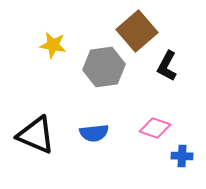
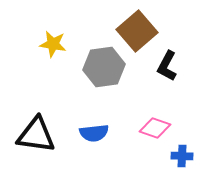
yellow star: moved 1 px up
black triangle: rotated 15 degrees counterclockwise
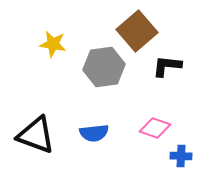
black L-shape: rotated 68 degrees clockwise
black triangle: rotated 12 degrees clockwise
blue cross: moved 1 px left
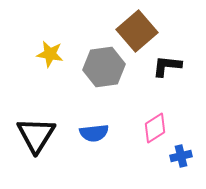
yellow star: moved 3 px left, 10 px down
pink diamond: rotated 52 degrees counterclockwise
black triangle: rotated 42 degrees clockwise
blue cross: rotated 15 degrees counterclockwise
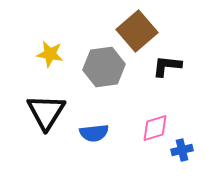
pink diamond: rotated 16 degrees clockwise
black triangle: moved 10 px right, 23 px up
blue cross: moved 1 px right, 6 px up
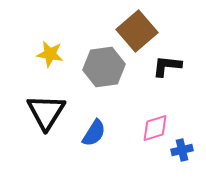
blue semicircle: rotated 52 degrees counterclockwise
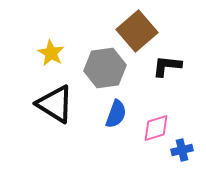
yellow star: moved 1 px right, 1 px up; rotated 20 degrees clockwise
gray hexagon: moved 1 px right, 1 px down
black triangle: moved 9 px right, 8 px up; rotated 30 degrees counterclockwise
pink diamond: moved 1 px right
blue semicircle: moved 22 px right, 19 px up; rotated 12 degrees counterclockwise
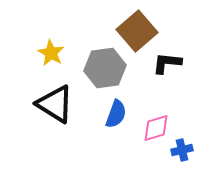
black L-shape: moved 3 px up
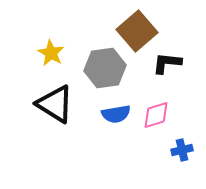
blue semicircle: rotated 60 degrees clockwise
pink diamond: moved 13 px up
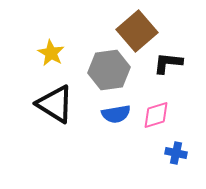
black L-shape: moved 1 px right
gray hexagon: moved 4 px right, 2 px down
blue cross: moved 6 px left, 3 px down; rotated 25 degrees clockwise
